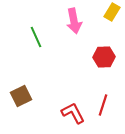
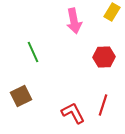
green line: moved 3 px left, 15 px down
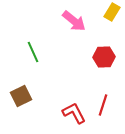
pink arrow: rotated 40 degrees counterclockwise
red L-shape: moved 1 px right
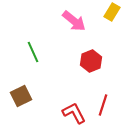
red hexagon: moved 13 px left, 4 px down; rotated 20 degrees counterclockwise
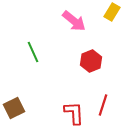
brown square: moved 7 px left, 12 px down
red L-shape: rotated 25 degrees clockwise
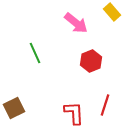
yellow rectangle: rotated 72 degrees counterclockwise
pink arrow: moved 2 px right, 2 px down
green line: moved 2 px right, 1 px down
red line: moved 2 px right
